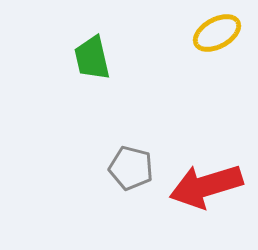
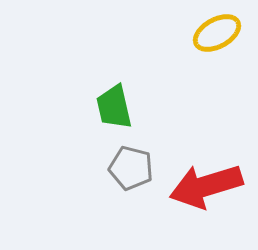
green trapezoid: moved 22 px right, 49 px down
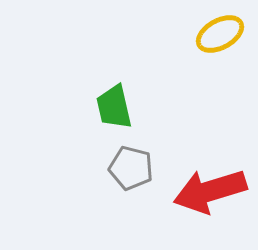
yellow ellipse: moved 3 px right, 1 px down
red arrow: moved 4 px right, 5 px down
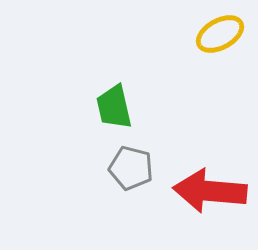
red arrow: rotated 22 degrees clockwise
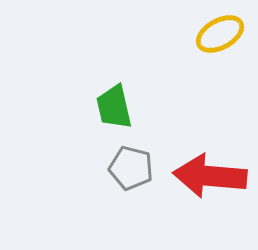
red arrow: moved 15 px up
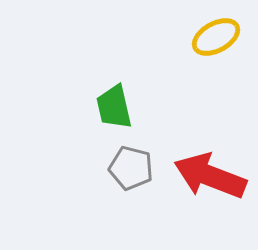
yellow ellipse: moved 4 px left, 3 px down
red arrow: rotated 16 degrees clockwise
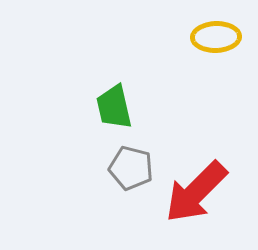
yellow ellipse: rotated 27 degrees clockwise
red arrow: moved 14 px left, 16 px down; rotated 66 degrees counterclockwise
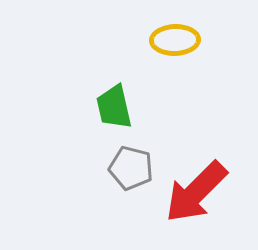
yellow ellipse: moved 41 px left, 3 px down
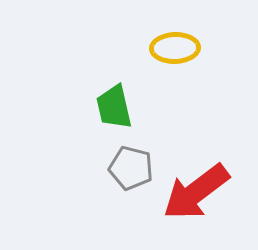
yellow ellipse: moved 8 px down
red arrow: rotated 8 degrees clockwise
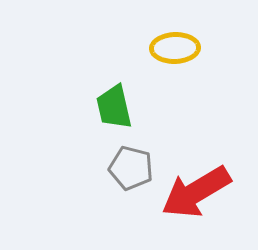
red arrow: rotated 6 degrees clockwise
